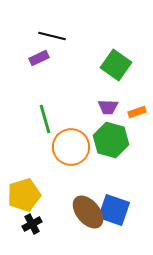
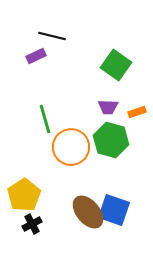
purple rectangle: moved 3 px left, 2 px up
yellow pentagon: rotated 16 degrees counterclockwise
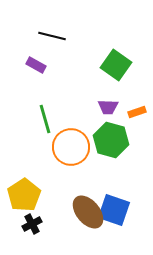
purple rectangle: moved 9 px down; rotated 54 degrees clockwise
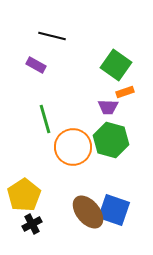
orange rectangle: moved 12 px left, 20 px up
orange circle: moved 2 px right
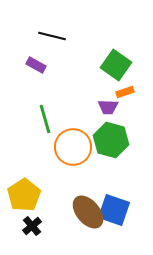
black cross: moved 2 px down; rotated 12 degrees counterclockwise
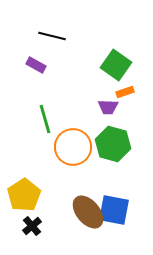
green hexagon: moved 2 px right, 4 px down
blue square: rotated 8 degrees counterclockwise
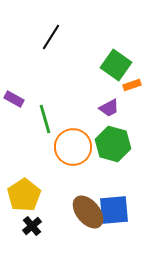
black line: moved 1 px left, 1 px down; rotated 72 degrees counterclockwise
purple rectangle: moved 22 px left, 34 px down
orange rectangle: moved 7 px right, 7 px up
purple trapezoid: moved 1 px right, 1 px down; rotated 30 degrees counterclockwise
blue square: rotated 16 degrees counterclockwise
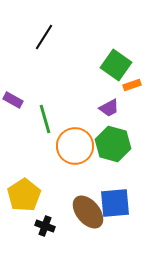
black line: moved 7 px left
purple rectangle: moved 1 px left, 1 px down
orange circle: moved 2 px right, 1 px up
blue square: moved 1 px right, 7 px up
black cross: moved 13 px right; rotated 30 degrees counterclockwise
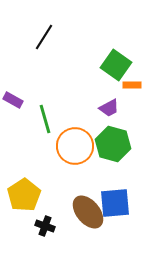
orange rectangle: rotated 18 degrees clockwise
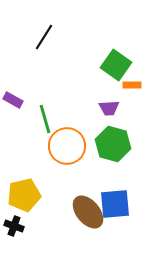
purple trapezoid: rotated 25 degrees clockwise
orange circle: moved 8 px left
yellow pentagon: rotated 20 degrees clockwise
blue square: moved 1 px down
black cross: moved 31 px left
